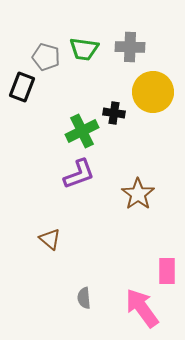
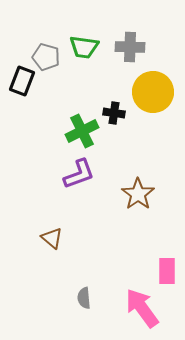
green trapezoid: moved 2 px up
black rectangle: moved 6 px up
brown triangle: moved 2 px right, 1 px up
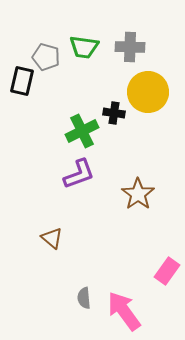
black rectangle: rotated 8 degrees counterclockwise
yellow circle: moved 5 px left
pink rectangle: rotated 36 degrees clockwise
pink arrow: moved 18 px left, 3 px down
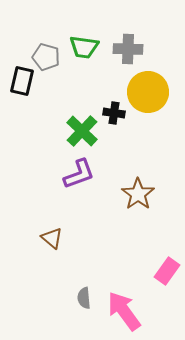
gray cross: moved 2 px left, 2 px down
green cross: rotated 20 degrees counterclockwise
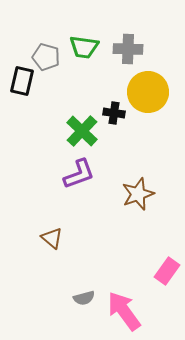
brown star: rotated 16 degrees clockwise
gray semicircle: rotated 100 degrees counterclockwise
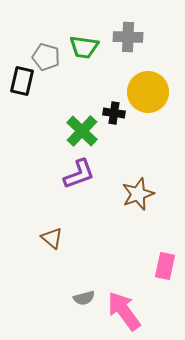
gray cross: moved 12 px up
pink rectangle: moved 2 px left, 5 px up; rotated 24 degrees counterclockwise
